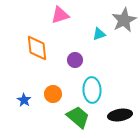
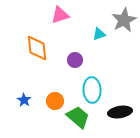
orange circle: moved 2 px right, 7 px down
black ellipse: moved 3 px up
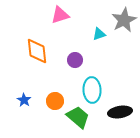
orange diamond: moved 3 px down
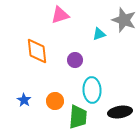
gray star: rotated 25 degrees counterclockwise
green trapezoid: rotated 55 degrees clockwise
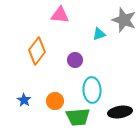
pink triangle: rotated 24 degrees clockwise
orange diamond: rotated 44 degrees clockwise
green trapezoid: rotated 80 degrees clockwise
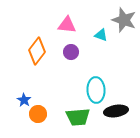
pink triangle: moved 7 px right, 10 px down
cyan triangle: moved 2 px right, 1 px down; rotated 40 degrees clockwise
purple circle: moved 4 px left, 8 px up
cyan ellipse: moved 4 px right
orange circle: moved 17 px left, 13 px down
black ellipse: moved 4 px left, 1 px up
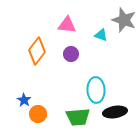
purple circle: moved 2 px down
black ellipse: moved 1 px left, 1 px down
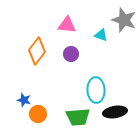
blue star: rotated 16 degrees counterclockwise
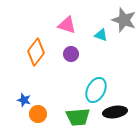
pink triangle: rotated 12 degrees clockwise
orange diamond: moved 1 px left, 1 px down
cyan ellipse: rotated 30 degrees clockwise
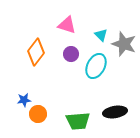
gray star: moved 24 px down
cyan triangle: rotated 24 degrees clockwise
cyan ellipse: moved 24 px up
blue star: rotated 24 degrees counterclockwise
green trapezoid: moved 4 px down
